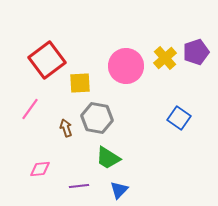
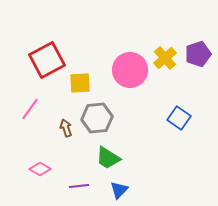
purple pentagon: moved 2 px right, 2 px down
red square: rotated 9 degrees clockwise
pink circle: moved 4 px right, 4 px down
gray hexagon: rotated 16 degrees counterclockwise
pink diamond: rotated 35 degrees clockwise
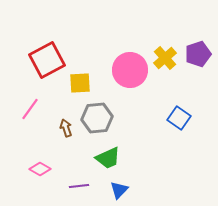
green trapezoid: rotated 56 degrees counterclockwise
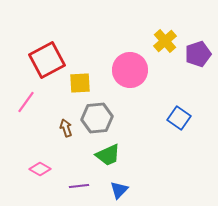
yellow cross: moved 17 px up
pink line: moved 4 px left, 7 px up
green trapezoid: moved 3 px up
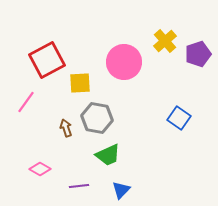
pink circle: moved 6 px left, 8 px up
gray hexagon: rotated 16 degrees clockwise
blue triangle: moved 2 px right
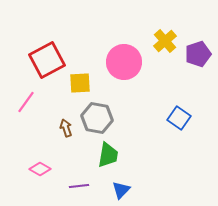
green trapezoid: rotated 56 degrees counterclockwise
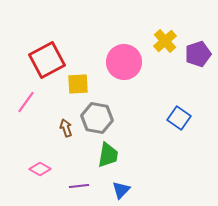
yellow square: moved 2 px left, 1 px down
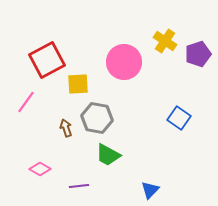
yellow cross: rotated 15 degrees counterclockwise
green trapezoid: rotated 108 degrees clockwise
blue triangle: moved 29 px right
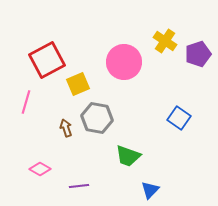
yellow square: rotated 20 degrees counterclockwise
pink line: rotated 20 degrees counterclockwise
green trapezoid: moved 20 px right, 1 px down; rotated 8 degrees counterclockwise
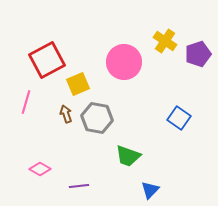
brown arrow: moved 14 px up
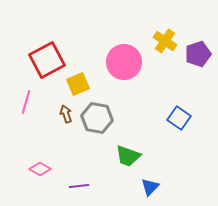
blue triangle: moved 3 px up
